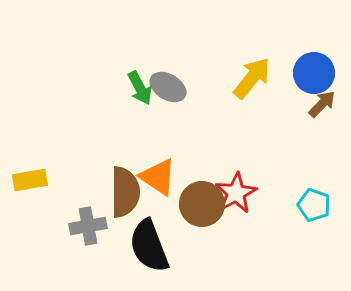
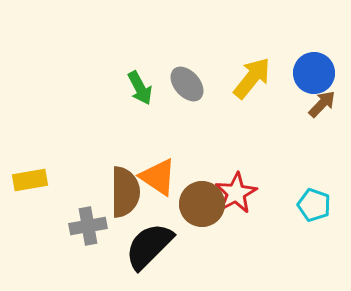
gray ellipse: moved 19 px right, 3 px up; rotated 18 degrees clockwise
black semicircle: rotated 66 degrees clockwise
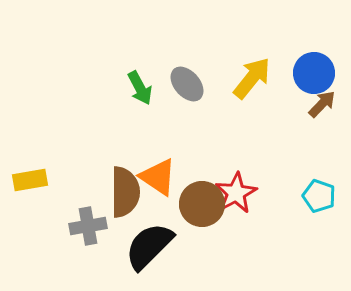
cyan pentagon: moved 5 px right, 9 px up
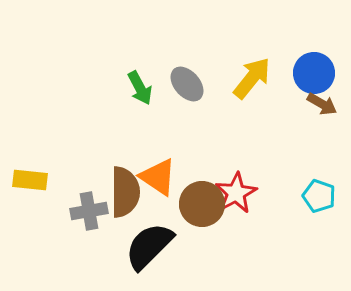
brown arrow: rotated 76 degrees clockwise
yellow rectangle: rotated 16 degrees clockwise
gray cross: moved 1 px right, 15 px up
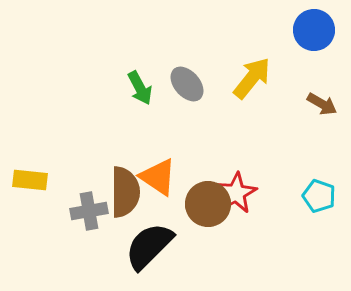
blue circle: moved 43 px up
brown circle: moved 6 px right
